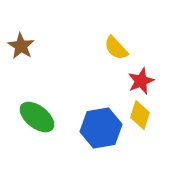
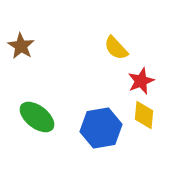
yellow diamond: moved 4 px right; rotated 12 degrees counterclockwise
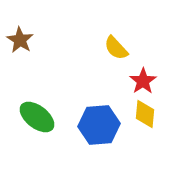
brown star: moved 1 px left, 6 px up
red star: moved 2 px right; rotated 12 degrees counterclockwise
yellow diamond: moved 1 px right, 1 px up
blue hexagon: moved 2 px left, 3 px up; rotated 6 degrees clockwise
